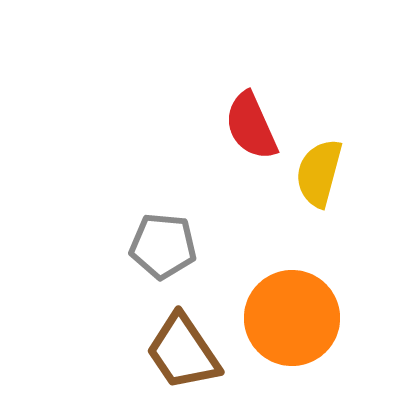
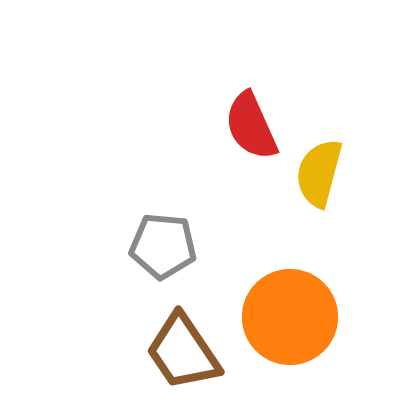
orange circle: moved 2 px left, 1 px up
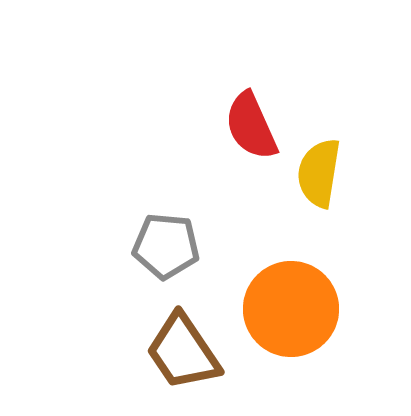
yellow semicircle: rotated 6 degrees counterclockwise
gray pentagon: moved 3 px right
orange circle: moved 1 px right, 8 px up
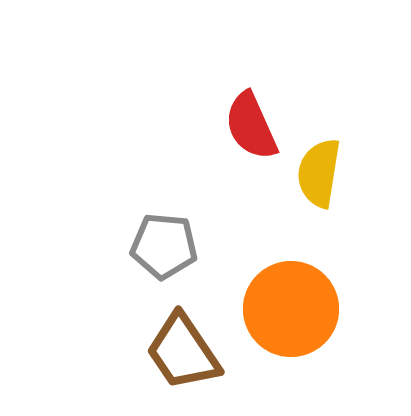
gray pentagon: moved 2 px left
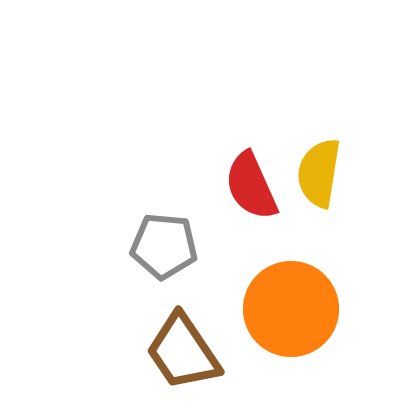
red semicircle: moved 60 px down
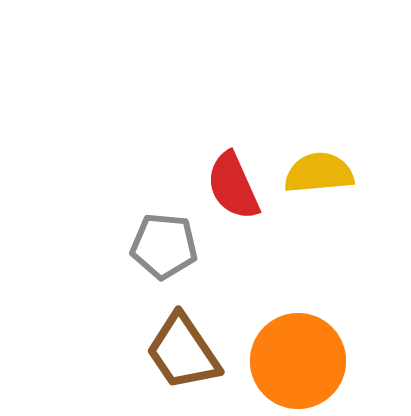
yellow semicircle: rotated 76 degrees clockwise
red semicircle: moved 18 px left
orange circle: moved 7 px right, 52 px down
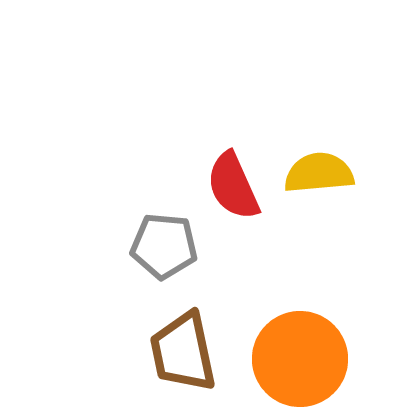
brown trapezoid: rotated 22 degrees clockwise
orange circle: moved 2 px right, 2 px up
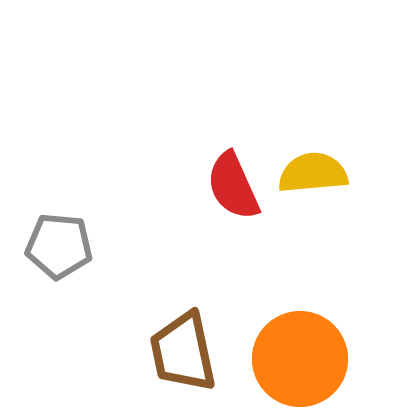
yellow semicircle: moved 6 px left
gray pentagon: moved 105 px left
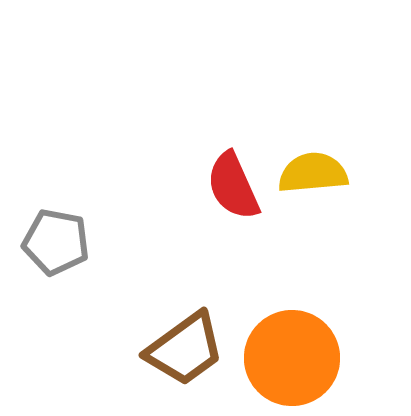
gray pentagon: moved 3 px left, 4 px up; rotated 6 degrees clockwise
brown trapezoid: moved 2 px right, 3 px up; rotated 114 degrees counterclockwise
orange circle: moved 8 px left, 1 px up
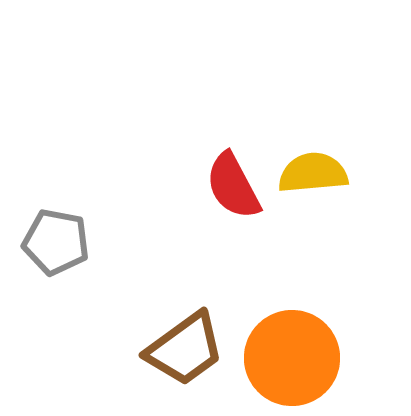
red semicircle: rotated 4 degrees counterclockwise
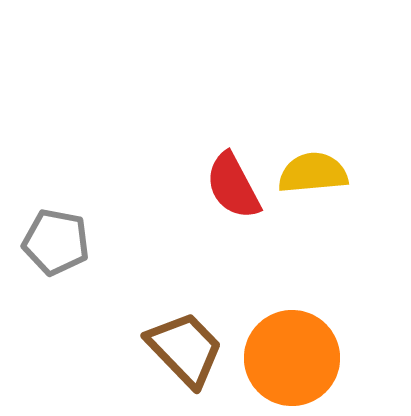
brown trapezoid: rotated 98 degrees counterclockwise
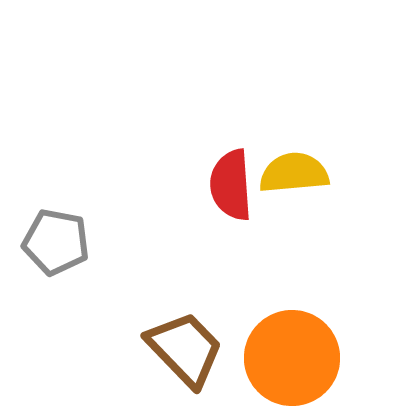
yellow semicircle: moved 19 px left
red semicircle: moved 2 px left, 1 px up; rotated 24 degrees clockwise
